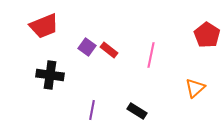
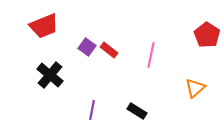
black cross: rotated 32 degrees clockwise
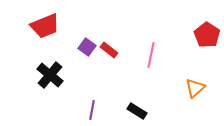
red trapezoid: moved 1 px right
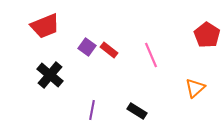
pink line: rotated 35 degrees counterclockwise
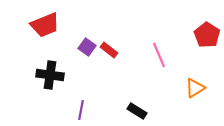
red trapezoid: moved 1 px up
pink line: moved 8 px right
black cross: rotated 32 degrees counterclockwise
orange triangle: rotated 10 degrees clockwise
purple line: moved 11 px left
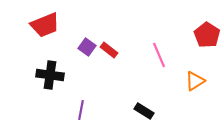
orange triangle: moved 7 px up
black rectangle: moved 7 px right
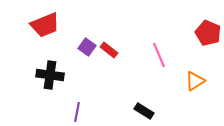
red pentagon: moved 1 px right, 2 px up; rotated 10 degrees counterclockwise
purple line: moved 4 px left, 2 px down
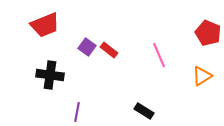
orange triangle: moved 7 px right, 5 px up
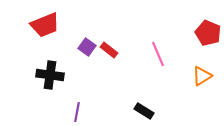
pink line: moved 1 px left, 1 px up
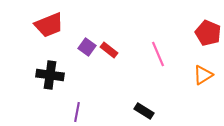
red trapezoid: moved 4 px right
orange triangle: moved 1 px right, 1 px up
